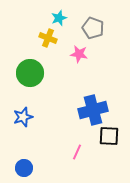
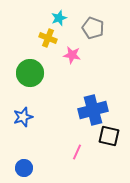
pink star: moved 7 px left, 1 px down
black square: rotated 10 degrees clockwise
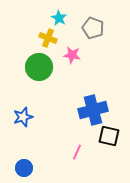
cyan star: rotated 21 degrees counterclockwise
green circle: moved 9 px right, 6 px up
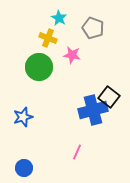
black square: moved 39 px up; rotated 25 degrees clockwise
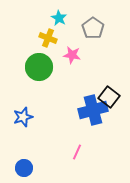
gray pentagon: rotated 15 degrees clockwise
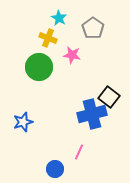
blue cross: moved 1 px left, 4 px down
blue star: moved 5 px down
pink line: moved 2 px right
blue circle: moved 31 px right, 1 px down
